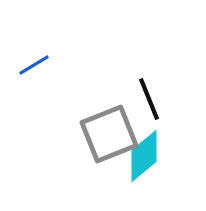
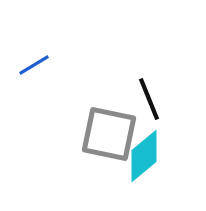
gray square: rotated 34 degrees clockwise
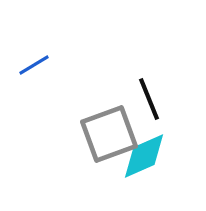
gray square: rotated 32 degrees counterclockwise
cyan diamond: rotated 16 degrees clockwise
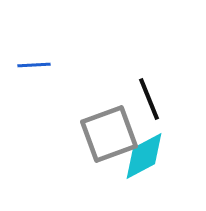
blue line: rotated 28 degrees clockwise
cyan diamond: rotated 4 degrees counterclockwise
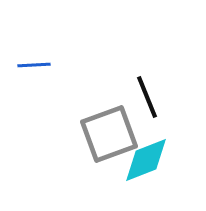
black line: moved 2 px left, 2 px up
cyan diamond: moved 2 px right, 4 px down; rotated 6 degrees clockwise
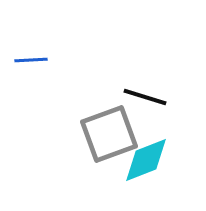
blue line: moved 3 px left, 5 px up
black line: moved 2 px left; rotated 51 degrees counterclockwise
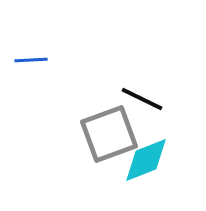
black line: moved 3 px left, 2 px down; rotated 9 degrees clockwise
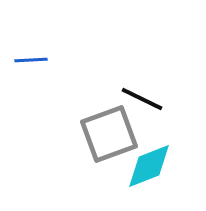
cyan diamond: moved 3 px right, 6 px down
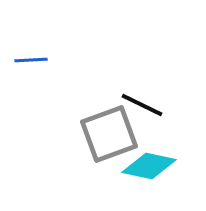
black line: moved 6 px down
cyan diamond: rotated 34 degrees clockwise
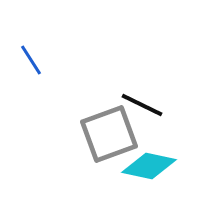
blue line: rotated 60 degrees clockwise
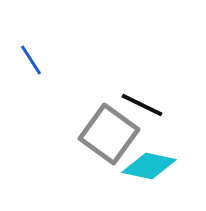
gray square: rotated 34 degrees counterclockwise
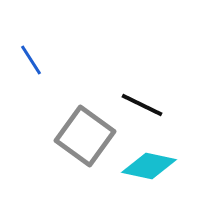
gray square: moved 24 px left, 2 px down
